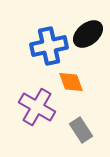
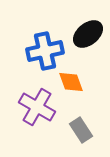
blue cross: moved 4 px left, 5 px down
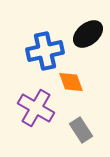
purple cross: moved 1 px left, 1 px down
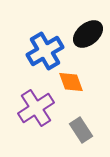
blue cross: rotated 18 degrees counterclockwise
purple cross: rotated 27 degrees clockwise
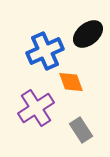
blue cross: rotated 6 degrees clockwise
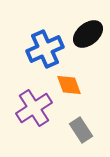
blue cross: moved 2 px up
orange diamond: moved 2 px left, 3 px down
purple cross: moved 2 px left
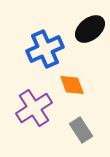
black ellipse: moved 2 px right, 5 px up
orange diamond: moved 3 px right
